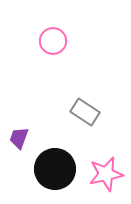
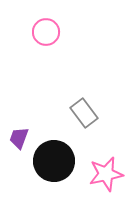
pink circle: moved 7 px left, 9 px up
gray rectangle: moved 1 px left, 1 px down; rotated 20 degrees clockwise
black circle: moved 1 px left, 8 px up
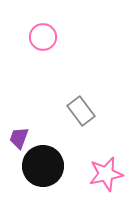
pink circle: moved 3 px left, 5 px down
gray rectangle: moved 3 px left, 2 px up
black circle: moved 11 px left, 5 px down
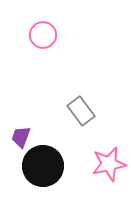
pink circle: moved 2 px up
purple trapezoid: moved 2 px right, 1 px up
pink star: moved 3 px right, 10 px up
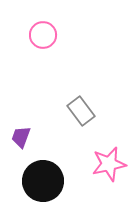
black circle: moved 15 px down
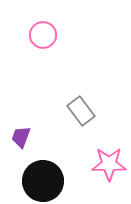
pink star: rotated 12 degrees clockwise
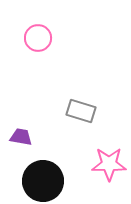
pink circle: moved 5 px left, 3 px down
gray rectangle: rotated 36 degrees counterclockwise
purple trapezoid: rotated 80 degrees clockwise
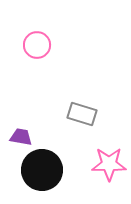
pink circle: moved 1 px left, 7 px down
gray rectangle: moved 1 px right, 3 px down
black circle: moved 1 px left, 11 px up
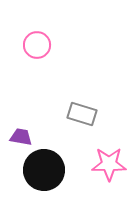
black circle: moved 2 px right
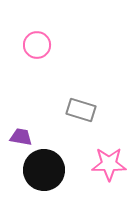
gray rectangle: moved 1 px left, 4 px up
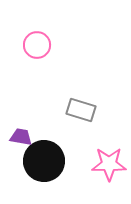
black circle: moved 9 px up
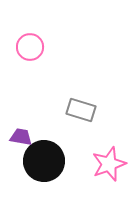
pink circle: moved 7 px left, 2 px down
pink star: rotated 20 degrees counterclockwise
